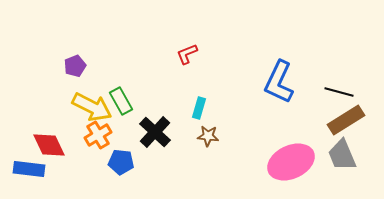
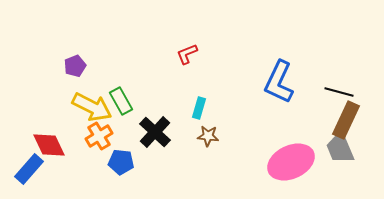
brown rectangle: rotated 33 degrees counterclockwise
orange cross: moved 1 px right, 1 px down
gray trapezoid: moved 2 px left, 7 px up
blue rectangle: rotated 56 degrees counterclockwise
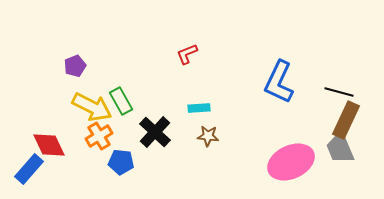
cyan rectangle: rotated 70 degrees clockwise
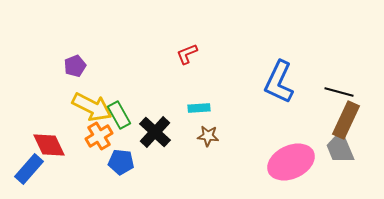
green rectangle: moved 2 px left, 14 px down
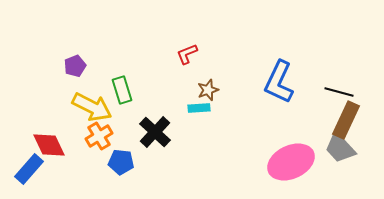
green rectangle: moved 3 px right, 25 px up; rotated 12 degrees clockwise
brown star: moved 46 px up; rotated 25 degrees counterclockwise
gray trapezoid: rotated 20 degrees counterclockwise
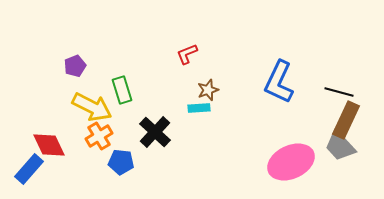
gray trapezoid: moved 2 px up
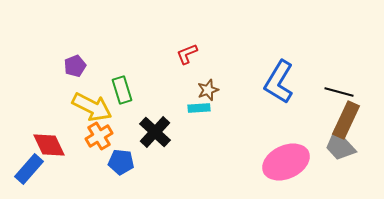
blue L-shape: rotated 6 degrees clockwise
pink ellipse: moved 5 px left
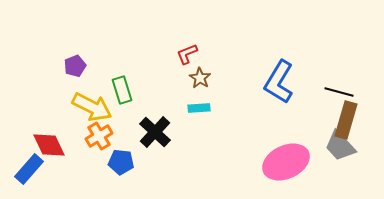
brown star: moved 8 px left, 12 px up; rotated 20 degrees counterclockwise
brown rectangle: rotated 9 degrees counterclockwise
